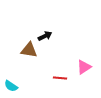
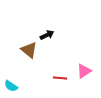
black arrow: moved 2 px right, 1 px up
brown triangle: rotated 30 degrees clockwise
pink triangle: moved 4 px down
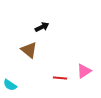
black arrow: moved 5 px left, 8 px up
cyan semicircle: moved 1 px left, 1 px up
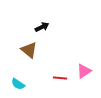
cyan semicircle: moved 8 px right, 1 px up
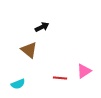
cyan semicircle: rotated 56 degrees counterclockwise
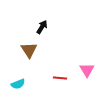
black arrow: rotated 32 degrees counterclockwise
brown triangle: rotated 18 degrees clockwise
pink triangle: moved 3 px right, 1 px up; rotated 28 degrees counterclockwise
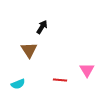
red line: moved 2 px down
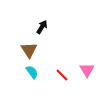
red line: moved 2 px right, 5 px up; rotated 40 degrees clockwise
cyan semicircle: moved 14 px right, 12 px up; rotated 104 degrees counterclockwise
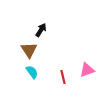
black arrow: moved 1 px left, 3 px down
pink triangle: rotated 42 degrees clockwise
red line: moved 1 px right, 2 px down; rotated 32 degrees clockwise
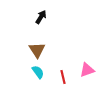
black arrow: moved 13 px up
brown triangle: moved 8 px right
cyan semicircle: moved 6 px right
